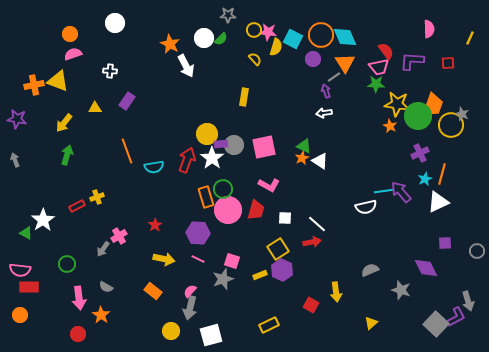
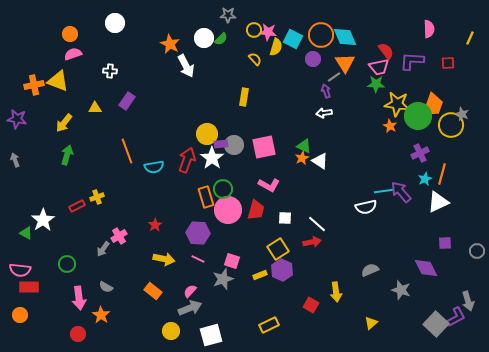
gray arrow at (190, 308): rotated 125 degrees counterclockwise
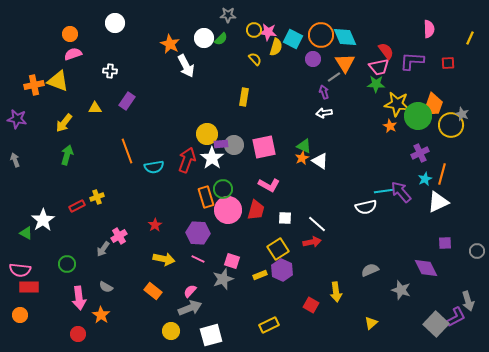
purple arrow at (326, 91): moved 2 px left, 1 px down
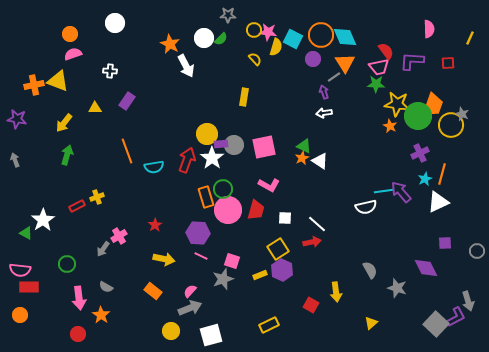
pink line at (198, 259): moved 3 px right, 3 px up
gray semicircle at (370, 270): rotated 84 degrees clockwise
gray star at (401, 290): moved 4 px left, 2 px up
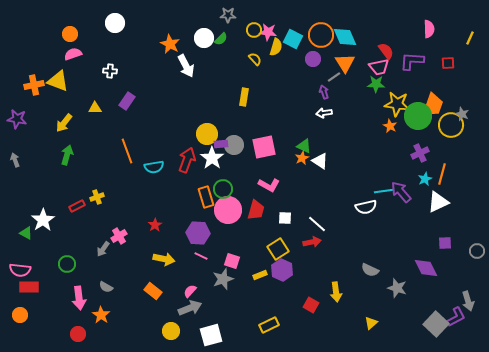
gray semicircle at (370, 270): rotated 144 degrees clockwise
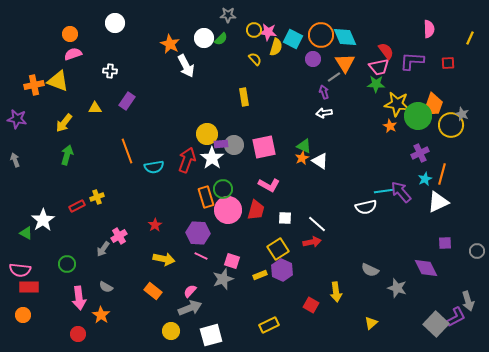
yellow rectangle at (244, 97): rotated 18 degrees counterclockwise
orange circle at (20, 315): moved 3 px right
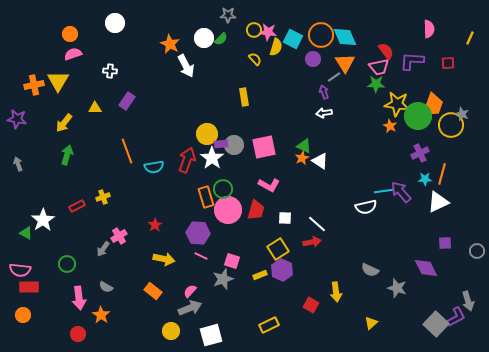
yellow triangle at (58, 81): rotated 40 degrees clockwise
gray arrow at (15, 160): moved 3 px right, 4 px down
cyan star at (425, 179): rotated 24 degrees clockwise
yellow cross at (97, 197): moved 6 px right
